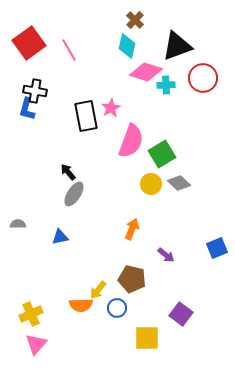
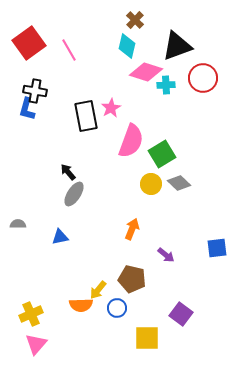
blue square: rotated 15 degrees clockwise
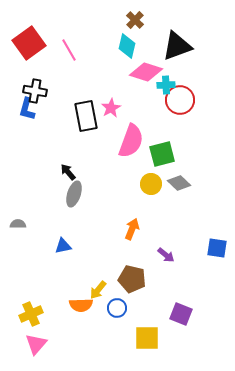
red circle: moved 23 px left, 22 px down
green square: rotated 16 degrees clockwise
gray ellipse: rotated 15 degrees counterclockwise
blue triangle: moved 3 px right, 9 px down
blue square: rotated 15 degrees clockwise
purple square: rotated 15 degrees counterclockwise
